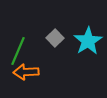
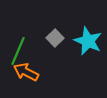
cyan star: rotated 16 degrees counterclockwise
orange arrow: rotated 30 degrees clockwise
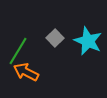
green line: rotated 8 degrees clockwise
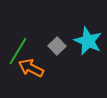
gray square: moved 2 px right, 8 px down
orange arrow: moved 5 px right, 4 px up
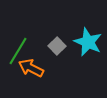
cyan star: moved 1 px down
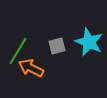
cyan star: moved 1 px right
gray square: rotated 30 degrees clockwise
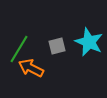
green line: moved 1 px right, 2 px up
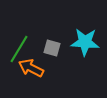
cyan star: moved 4 px left; rotated 20 degrees counterclockwise
gray square: moved 5 px left, 2 px down; rotated 30 degrees clockwise
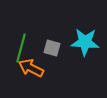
green line: moved 2 px right, 1 px up; rotated 16 degrees counterclockwise
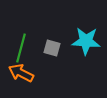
cyan star: moved 1 px right, 1 px up
orange arrow: moved 10 px left, 5 px down
